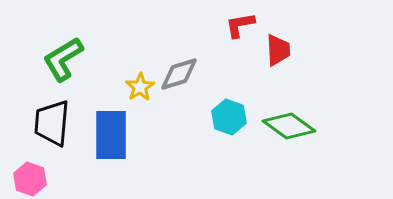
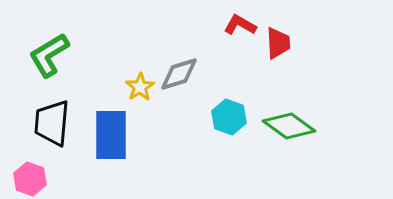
red L-shape: rotated 40 degrees clockwise
red trapezoid: moved 7 px up
green L-shape: moved 14 px left, 4 px up
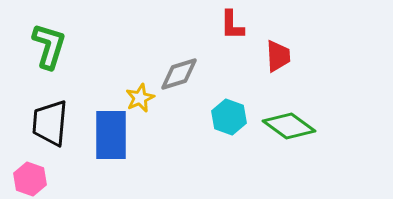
red L-shape: moved 8 px left; rotated 120 degrees counterclockwise
red trapezoid: moved 13 px down
green L-shape: moved 9 px up; rotated 138 degrees clockwise
yellow star: moved 11 px down; rotated 8 degrees clockwise
black trapezoid: moved 2 px left
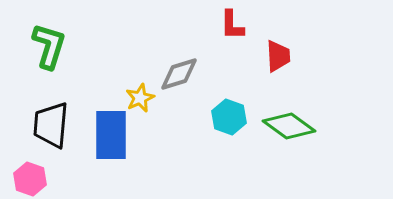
black trapezoid: moved 1 px right, 2 px down
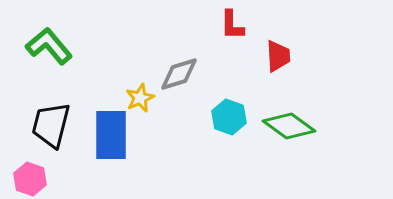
green L-shape: rotated 57 degrees counterclockwise
black trapezoid: rotated 9 degrees clockwise
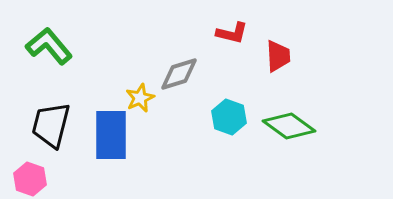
red L-shape: moved 8 px down; rotated 76 degrees counterclockwise
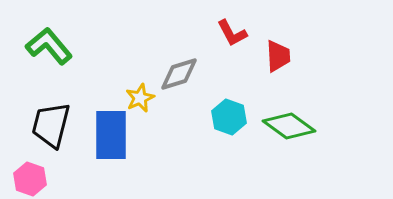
red L-shape: rotated 48 degrees clockwise
